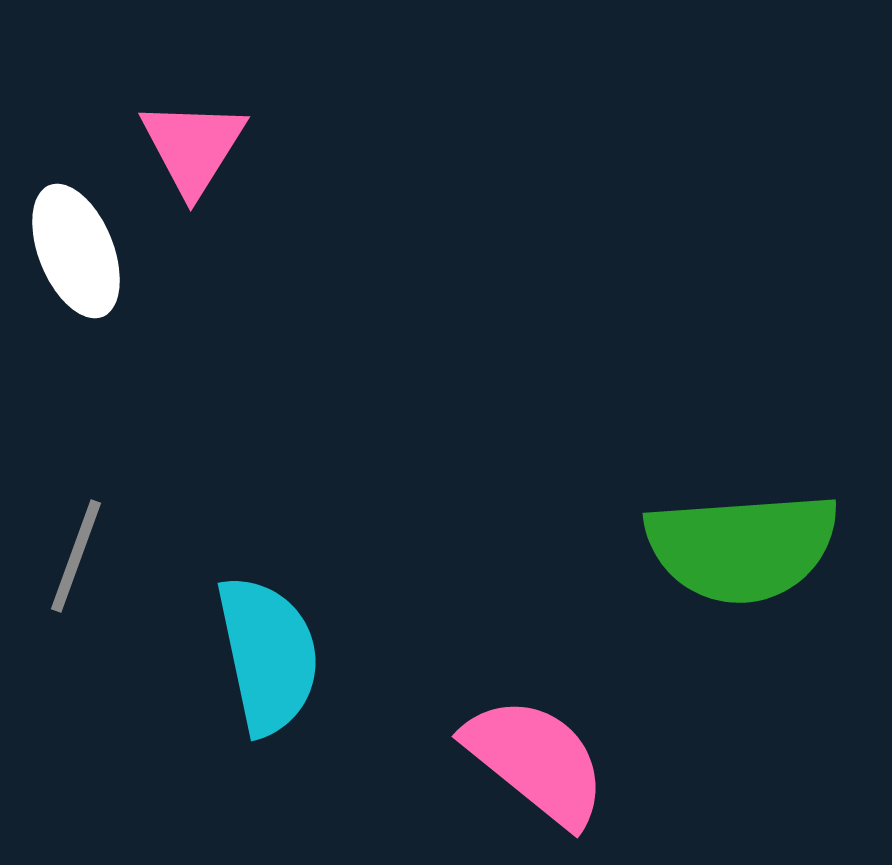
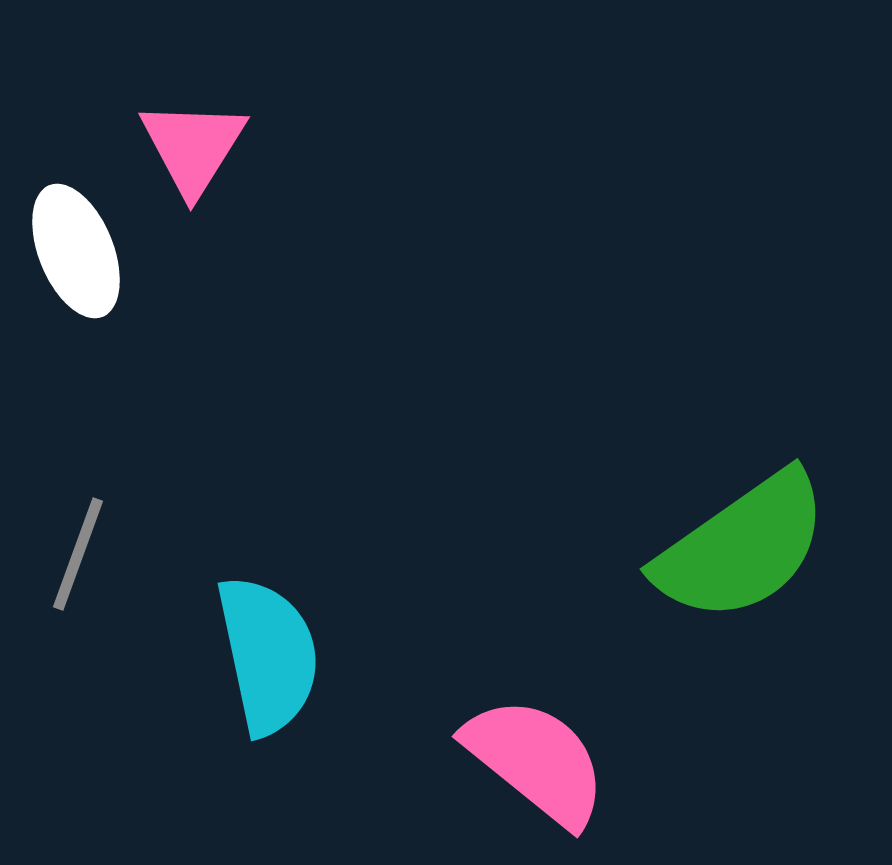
green semicircle: rotated 31 degrees counterclockwise
gray line: moved 2 px right, 2 px up
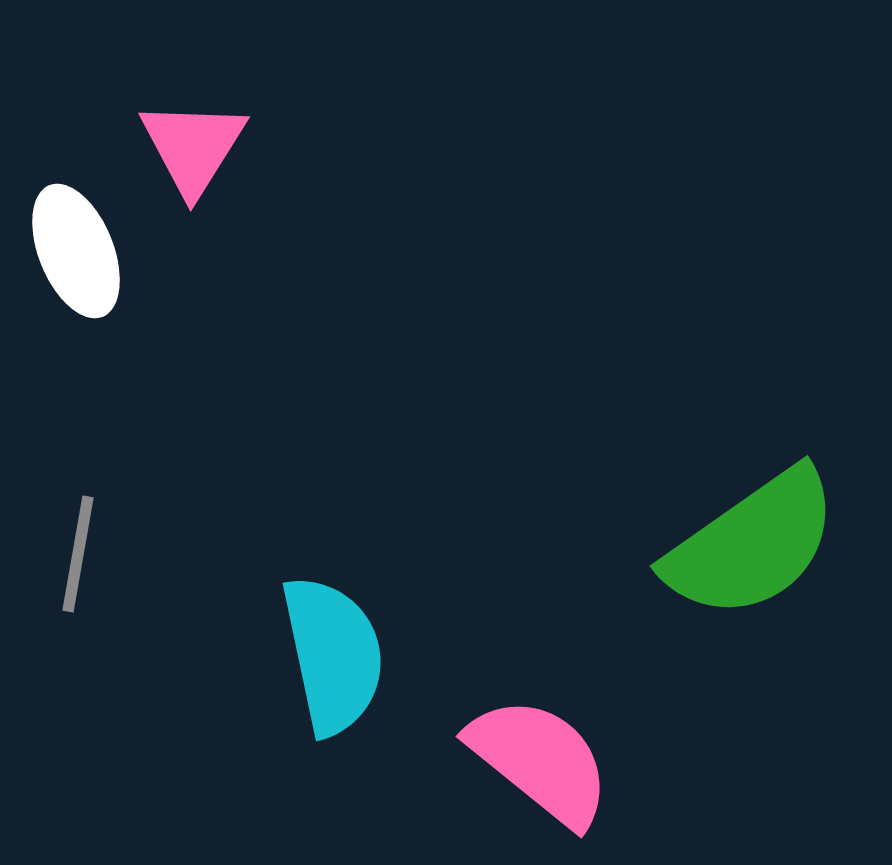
green semicircle: moved 10 px right, 3 px up
gray line: rotated 10 degrees counterclockwise
cyan semicircle: moved 65 px right
pink semicircle: moved 4 px right
